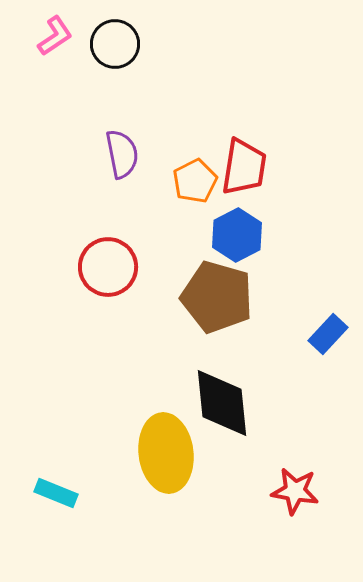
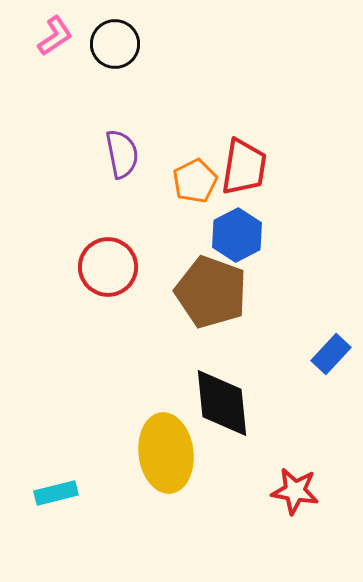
brown pentagon: moved 6 px left, 5 px up; rotated 4 degrees clockwise
blue rectangle: moved 3 px right, 20 px down
cyan rectangle: rotated 36 degrees counterclockwise
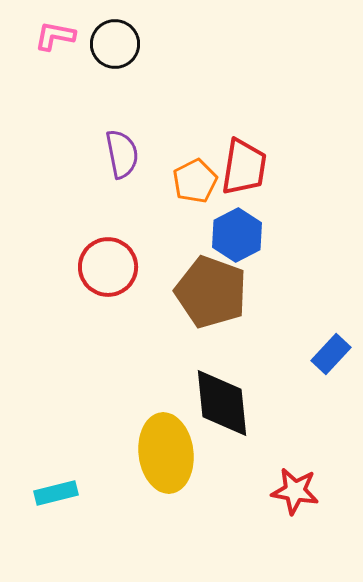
pink L-shape: rotated 135 degrees counterclockwise
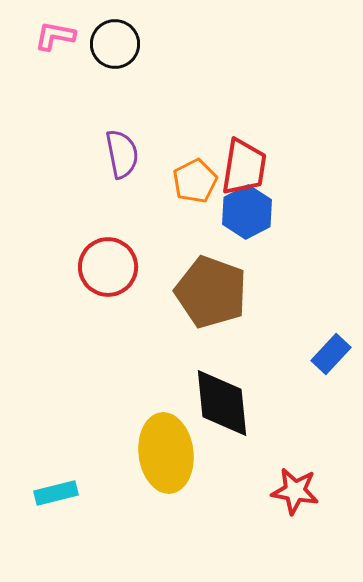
blue hexagon: moved 10 px right, 23 px up
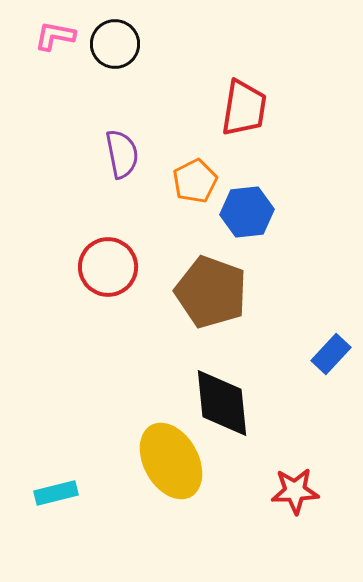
red trapezoid: moved 59 px up
blue hexagon: rotated 21 degrees clockwise
yellow ellipse: moved 5 px right, 8 px down; rotated 22 degrees counterclockwise
red star: rotated 12 degrees counterclockwise
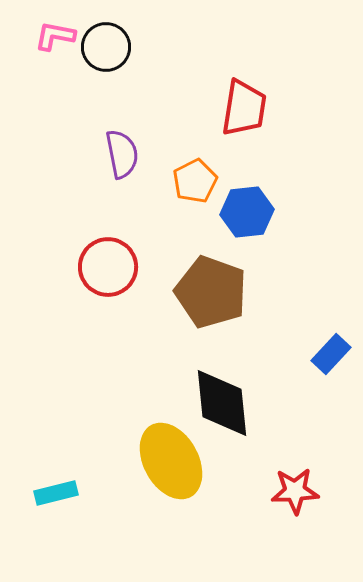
black circle: moved 9 px left, 3 px down
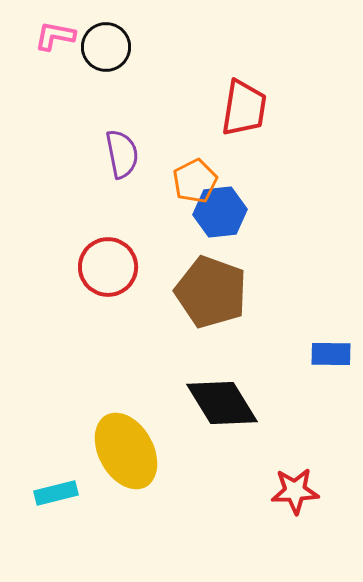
blue hexagon: moved 27 px left
blue rectangle: rotated 48 degrees clockwise
black diamond: rotated 26 degrees counterclockwise
yellow ellipse: moved 45 px left, 10 px up
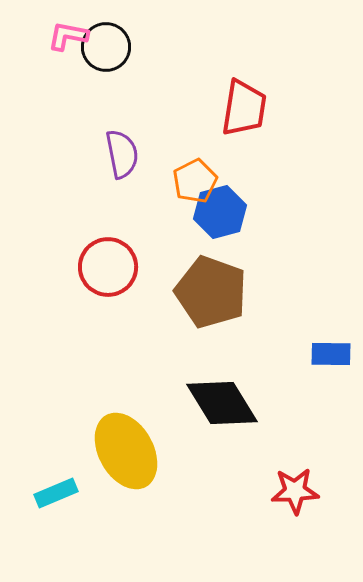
pink L-shape: moved 13 px right
blue hexagon: rotated 9 degrees counterclockwise
cyan rectangle: rotated 9 degrees counterclockwise
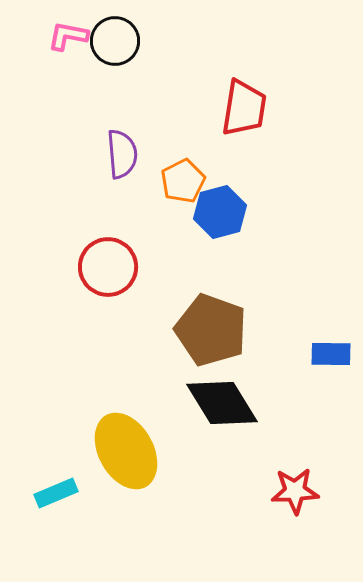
black circle: moved 9 px right, 6 px up
purple semicircle: rotated 6 degrees clockwise
orange pentagon: moved 12 px left
brown pentagon: moved 38 px down
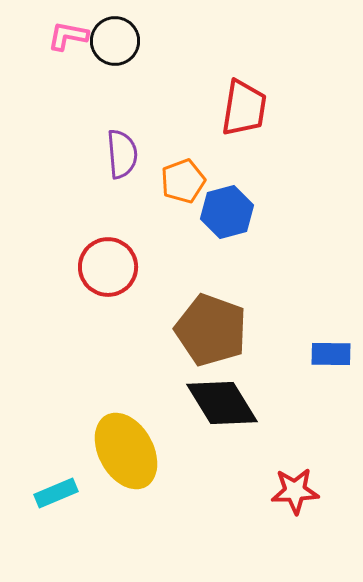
orange pentagon: rotated 6 degrees clockwise
blue hexagon: moved 7 px right
